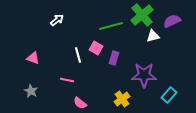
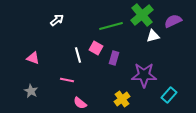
purple semicircle: moved 1 px right
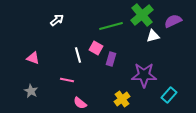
purple rectangle: moved 3 px left, 1 px down
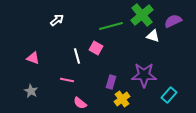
white triangle: rotated 32 degrees clockwise
white line: moved 1 px left, 1 px down
purple rectangle: moved 23 px down
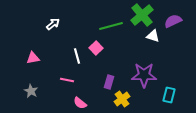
white arrow: moved 4 px left, 4 px down
pink square: rotated 16 degrees clockwise
pink triangle: rotated 32 degrees counterclockwise
purple rectangle: moved 2 px left
cyan rectangle: rotated 28 degrees counterclockwise
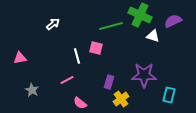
green cross: moved 2 px left; rotated 25 degrees counterclockwise
pink square: rotated 32 degrees counterclockwise
pink triangle: moved 13 px left
pink line: rotated 40 degrees counterclockwise
gray star: moved 1 px right, 1 px up
yellow cross: moved 1 px left
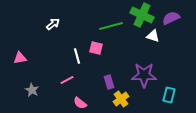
green cross: moved 2 px right
purple semicircle: moved 2 px left, 3 px up
purple rectangle: rotated 32 degrees counterclockwise
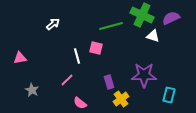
pink line: rotated 16 degrees counterclockwise
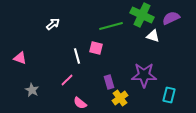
pink triangle: rotated 32 degrees clockwise
yellow cross: moved 1 px left, 1 px up
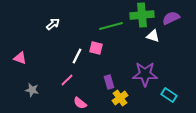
green cross: rotated 30 degrees counterclockwise
white line: rotated 42 degrees clockwise
purple star: moved 1 px right, 1 px up
gray star: rotated 16 degrees counterclockwise
cyan rectangle: rotated 70 degrees counterclockwise
